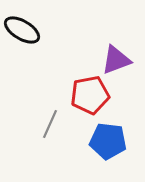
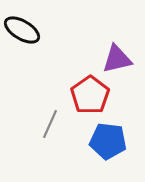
purple triangle: moved 1 px right, 1 px up; rotated 8 degrees clockwise
red pentagon: rotated 24 degrees counterclockwise
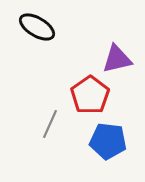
black ellipse: moved 15 px right, 3 px up
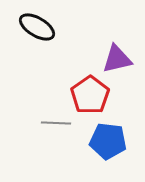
gray line: moved 6 px right, 1 px up; rotated 68 degrees clockwise
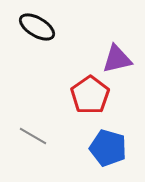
gray line: moved 23 px left, 13 px down; rotated 28 degrees clockwise
blue pentagon: moved 7 px down; rotated 9 degrees clockwise
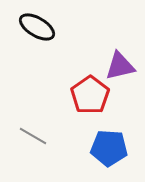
purple triangle: moved 3 px right, 7 px down
blue pentagon: moved 1 px right; rotated 12 degrees counterclockwise
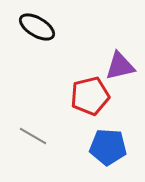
red pentagon: moved 1 px down; rotated 21 degrees clockwise
blue pentagon: moved 1 px left, 1 px up
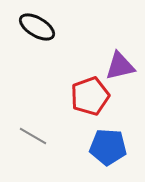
red pentagon: rotated 6 degrees counterclockwise
